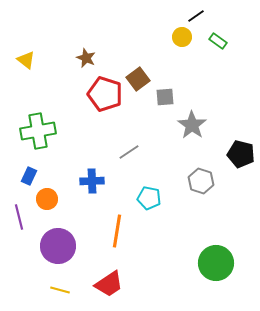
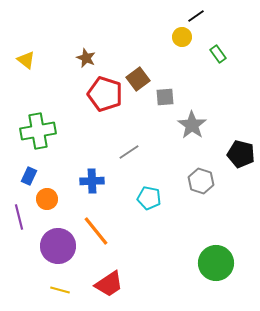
green rectangle: moved 13 px down; rotated 18 degrees clockwise
orange line: moved 21 px left; rotated 48 degrees counterclockwise
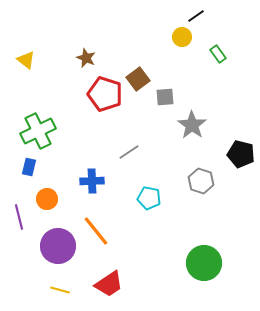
green cross: rotated 16 degrees counterclockwise
blue rectangle: moved 9 px up; rotated 12 degrees counterclockwise
green circle: moved 12 px left
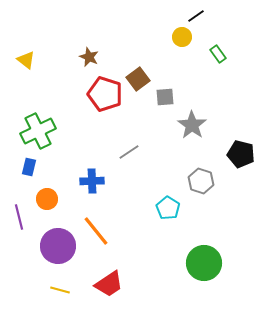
brown star: moved 3 px right, 1 px up
cyan pentagon: moved 19 px right, 10 px down; rotated 20 degrees clockwise
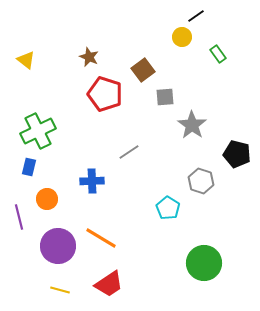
brown square: moved 5 px right, 9 px up
black pentagon: moved 4 px left
orange line: moved 5 px right, 7 px down; rotated 20 degrees counterclockwise
